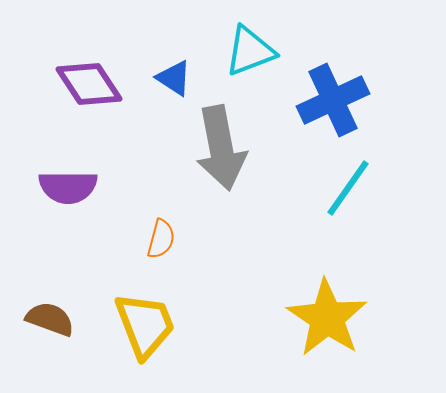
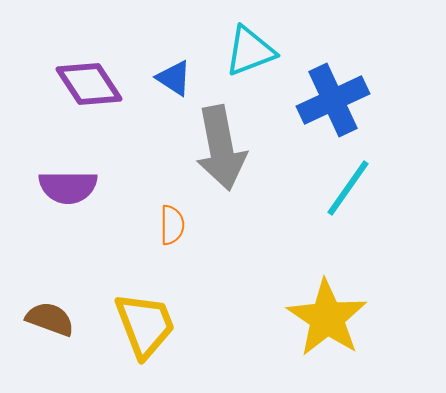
orange semicircle: moved 11 px right, 14 px up; rotated 15 degrees counterclockwise
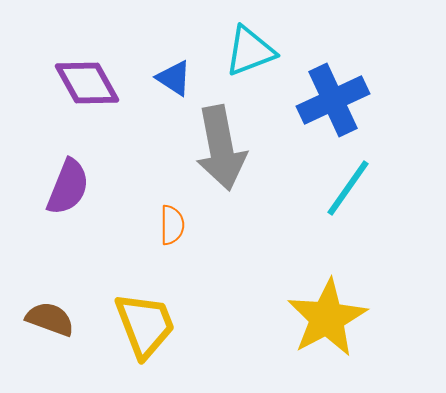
purple diamond: moved 2 px left, 1 px up; rotated 4 degrees clockwise
purple semicircle: rotated 68 degrees counterclockwise
yellow star: rotated 10 degrees clockwise
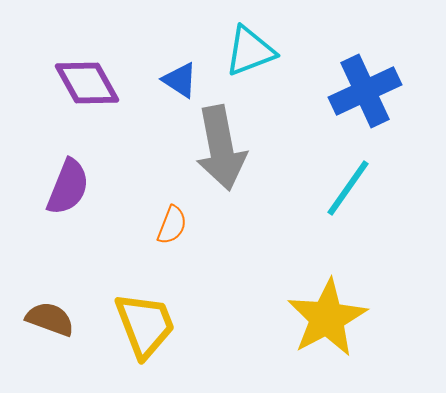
blue triangle: moved 6 px right, 2 px down
blue cross: moved 32 px right, 9 px up
orange semicircle: rotated 21 degrees clockwise
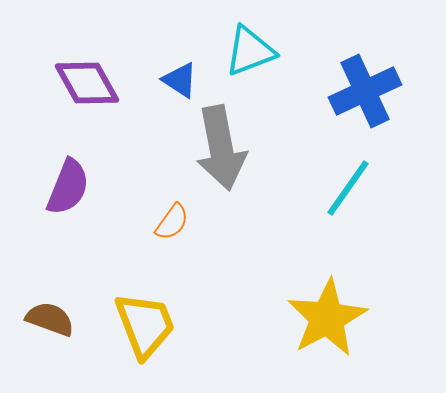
orange semicircle: moved 3 px up; rotated 15 degrees clockwise
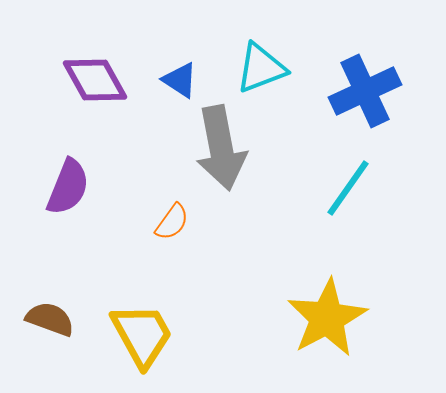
cyan triangle: moved 11 px right, 17 px down
purple diamond: moved 8 px right, 3 px up
yellow trapezoid: moved 3 px left, 10 px down; rotated 8 degrees counterclockwise
